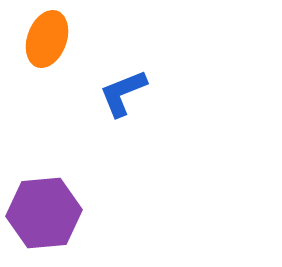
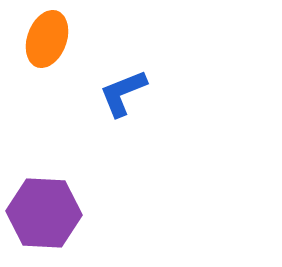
purple hexagon: rotated 8 degrees clockwise
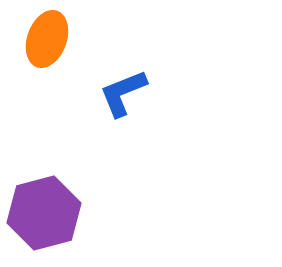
purple hexagon: rotated 18 degrees counterclockwise
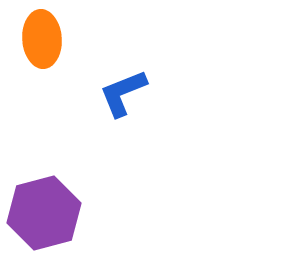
orange ellipse: moved 5 px left; rotated 24 degrees counterclockwise
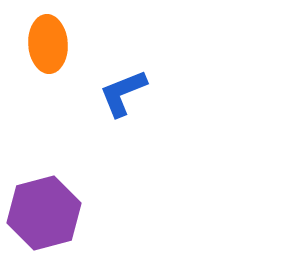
orange ellipse: moved 6 px right, 5 px down
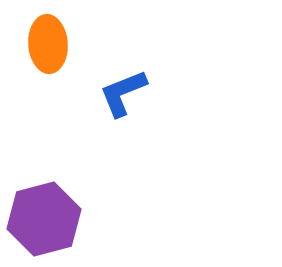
purple hexagon: moved 6 px down
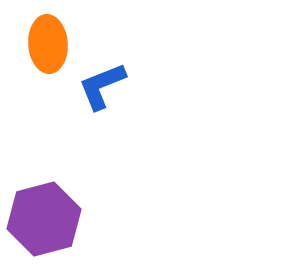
blue L-shape: moved 21 px left, 7 px up
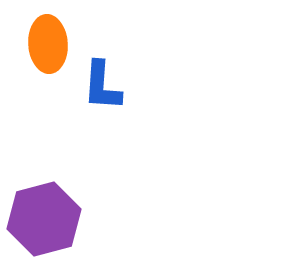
blue L-shape: rotated 64 degrees counterclockwise
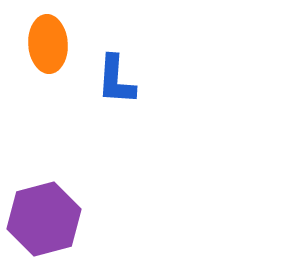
blue L-shape: moved 14 px right, 6 px up
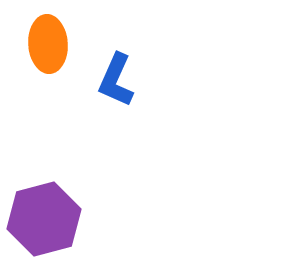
blue L-shape: rotated 20 degrees clockwise
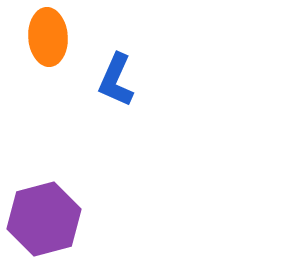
orange ellipse: moved 7 px up
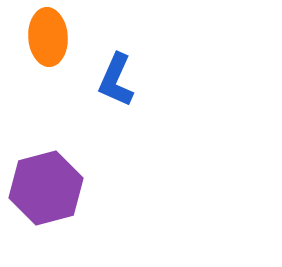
purple hexagon: moved 2 px right, 31 px up
